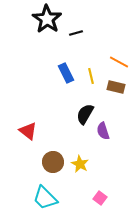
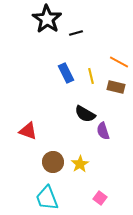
black semicircle: rotated 90 degrees counterclockwise
red triangle: rotated 18 degrees counterclockwise
yellow star: rotated 12 degrees clockwise
cyan trapezoid: moved 2 px right; rotated 24 degrees clockwise
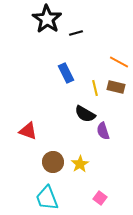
yellow line: moved 4 px right, 12 px down
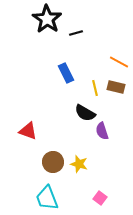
black semicircle: moved 1 px up
purple semicircle: moved 1 px left
yellow star: moved 1 px left; rotated 24 degrees counterclockwise
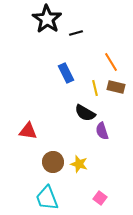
orange line: moved 8 px left; rotated 30 degrees clockwise
red triangle: rotated 12 degrees counterclockwise
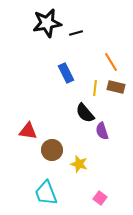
black star: moved 4 px down; rotated 28 degrees clockwise
yellow line: rotated 21 degrees clockwise
black semicircle: rotated 20 degrees clockwise
brown circle: moved 1 px left, 12 px up
cyan trapezoid: moved 1 px left, 5 px up
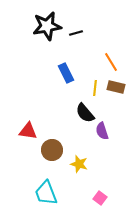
black star: moved 3 px down
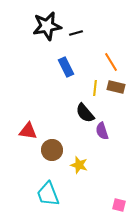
blue rectangle: moved 6 px up
yellow star: moved 1 px down
cyan trapezoid: moved 2 px right, 1 px down
pink square: moved 19 px right, 7 px down; rotated 24 degrees counterclockwise
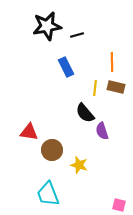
black line: moved 1 px right, 2 px down
orange line: moved 1 px right; rotated 30 degrees clockwise
red triangle: moved 1 px right, 1 px down
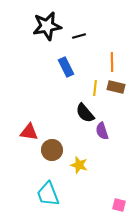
black line: moved 2 px right, 1 px down
